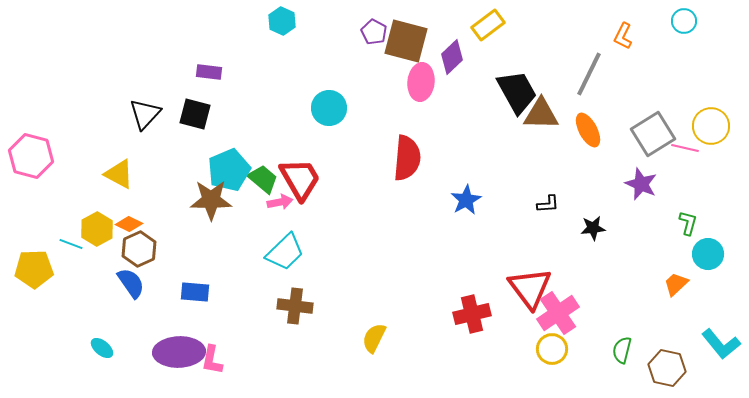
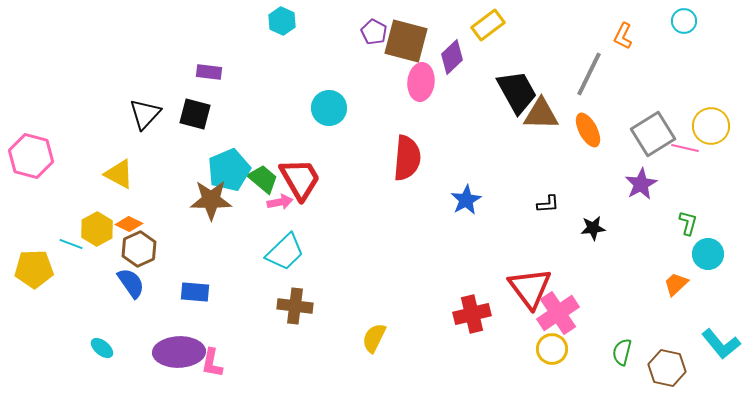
purple star at (641, 184): rotated 20 degrees clockwise
green semicircle at (622, 350): moved 2 px down
pink L-shape at (212, 360): moved 3 px down
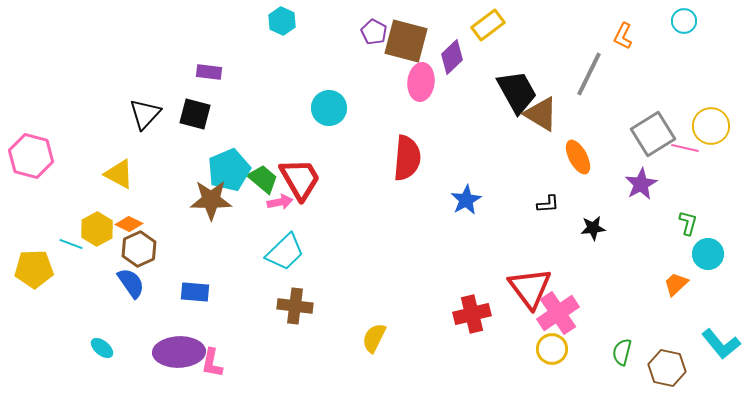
brown triangle at (541, 114): rotated 30 degrees clockwise
orange ellipse at (588, 130): moved 10 px left, 27 px down
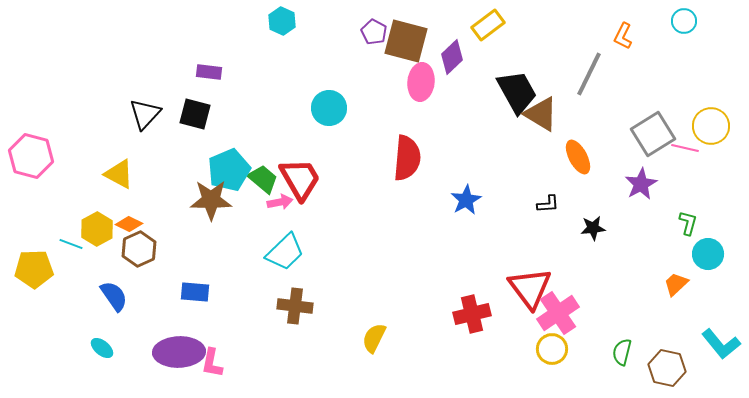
blue semicircle at (131, 283): moved 17 px left, 13 px down
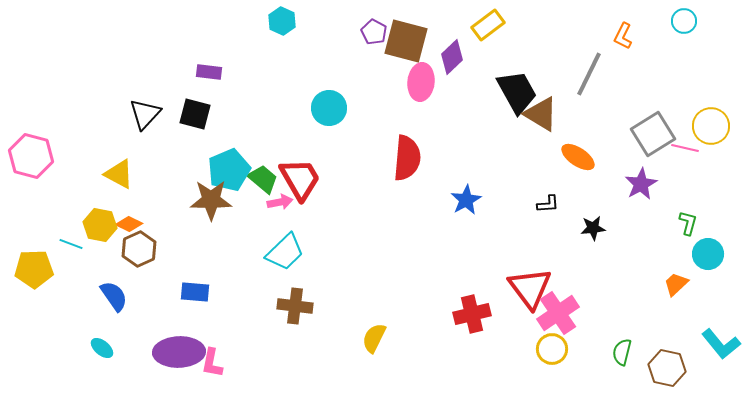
orange ellipse at (578, 157): rotated 28 degrees counterclockwise
yellow hexagon at (97, 229): moved 3 px right, 4 px up; rotated 20 degrees counterclockwise
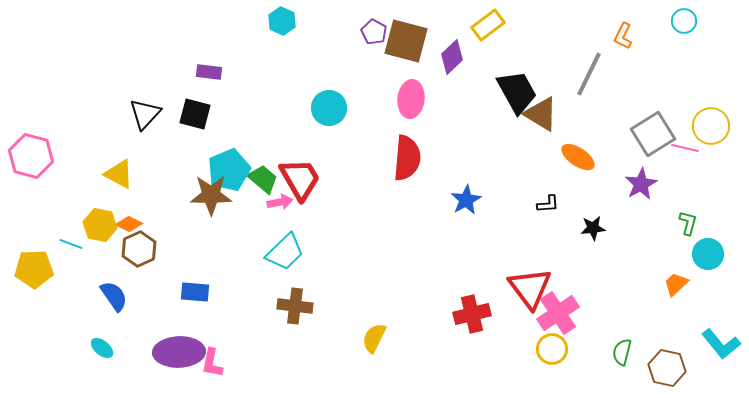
pink ellipse at (421, 82): moved 10 px left, 17 px down
brown star at (211, 200): moved 5 px up
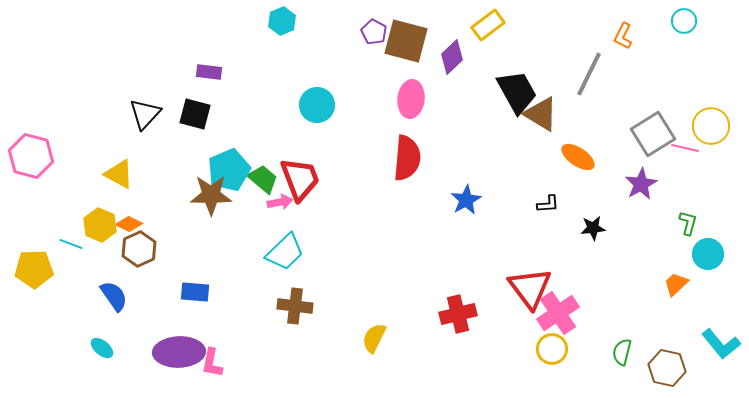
cyan hexagon at (282, 21): rotated 12 degrees clockwise
cyan circle at (329, 108): moved 12 px left, 3 px up
red trapezoid at (300, 179): rotated 9 degrees clockwise
yellow hexagon at (100, 225): rotated 12 degrees clockwise
red cross at (472, 314): moved 14 px left
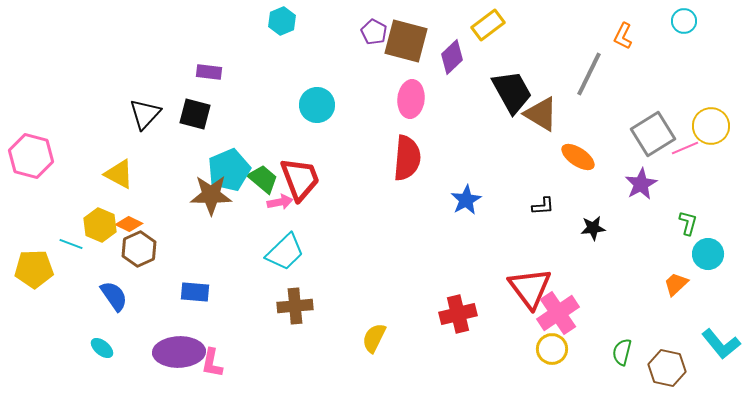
black trapezoid at (517, 92): moved 5 px left
pink line at (685, 148): rotated 36 degrees counterclockwise
black L-shape at (548, 204): moved 5 px left, 2 px down
brown cross at (295, 306): rotated 12 degrees counterclockwise
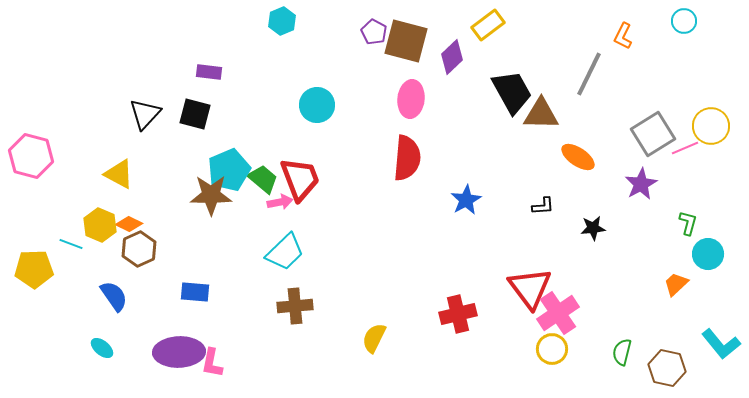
brown triangle at (541, 114): rotated 30 degrees counterclockwise
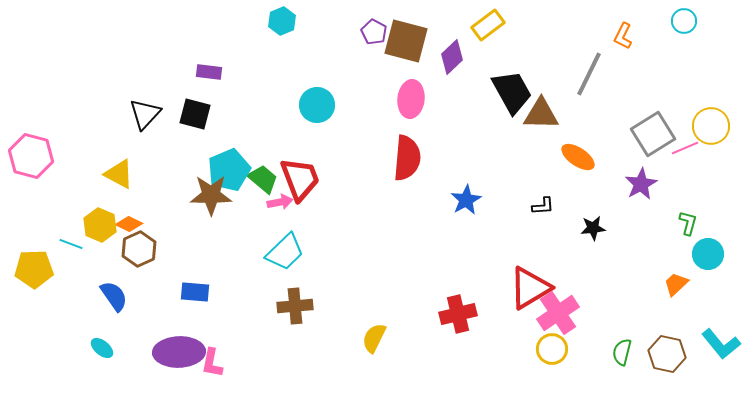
red triangle at (530, 288): rotated 36 degrees clockwise
brown hexagon at (667, 368): moved 14 px up
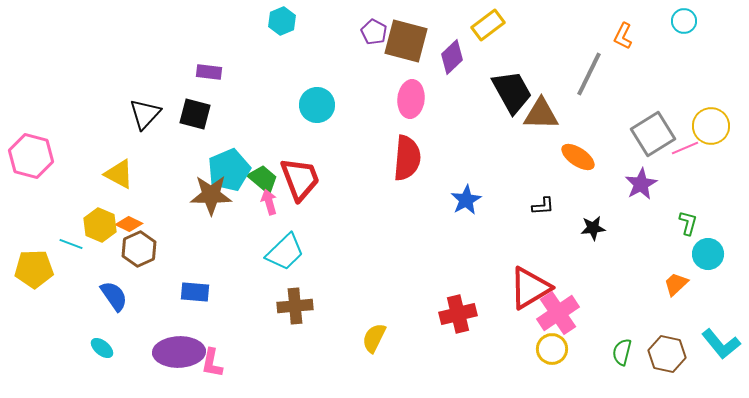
pink arrow at (280, 202): moved 11 px left; rotated 95 degrees counterclockwise
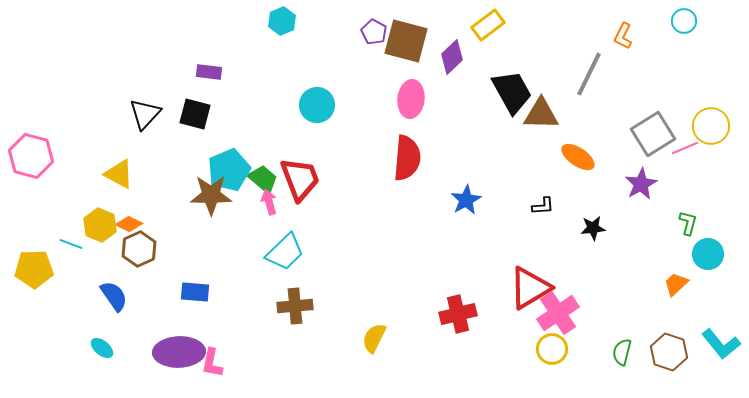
brown hexagon at (667, 354): moved 2 px right, 2 px up; rotated 6 degrees clockwise
